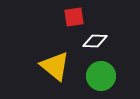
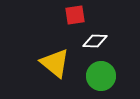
red square: moved 1 px right, 2 px up
yellow triangle: moved 3 px up
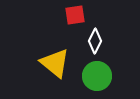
white diamond: rotated 65 degrees counterclockwise
green circle: moved 4 px left
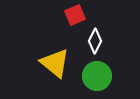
red square: rotated 15 degrees counterclockwise
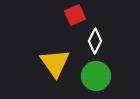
yellow triangle: rotated 16 degrees clockwise
green circle: moved 1 px left
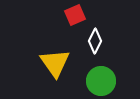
green circle: moved 5 px right, 5 px down
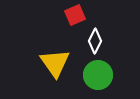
green circle: moved 3 px left, 6 px up
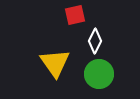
red square: rotated 10 degrees clockwise
green circle: moved 1 px right, 1 px up
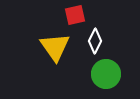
yellow triangle: moved 16 px up
green circle: moved 7 px right
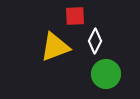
red square: moved 1 px down; rotated 10 degrees clockwise
yellow triangle: rotated 44 degrees clockwise
